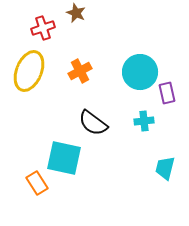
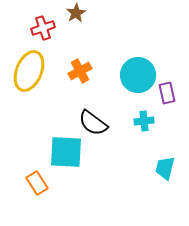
brown star: rotated 18 degrees clockwise
cyan circle: moved 2 px left, 3 px down
cyan square: moved 2 px right, 6 px up; rotated 9 degrees counterclockwise
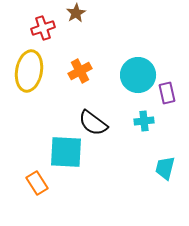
yellow ellipse: rotated 12 degrees counterclockwise
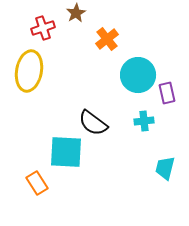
orange cross: moved 27 px right, 32 px up; rotated 10 degrees counterclockwise
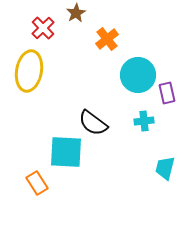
red cross: rotated 25 degrees counterclockwise
